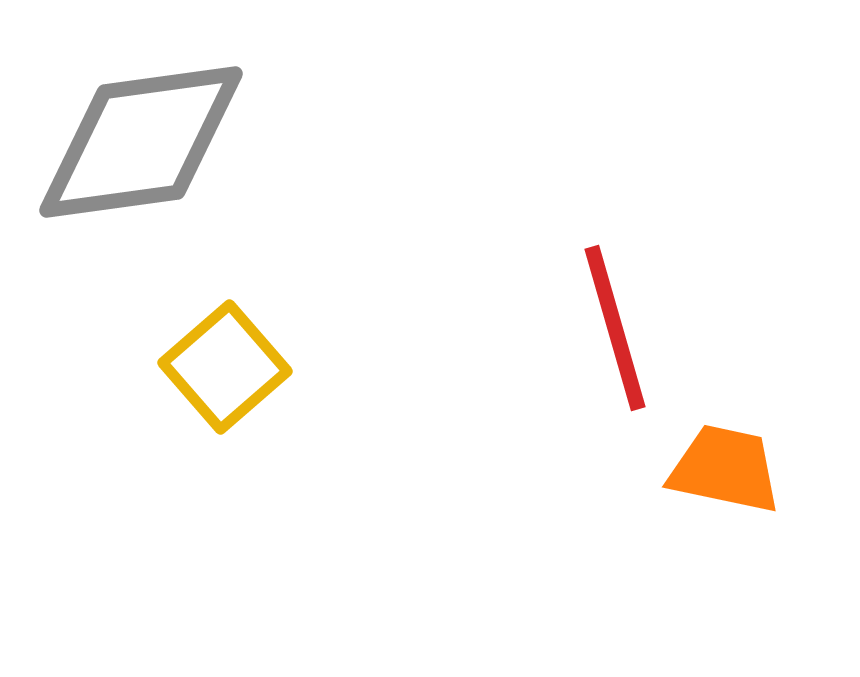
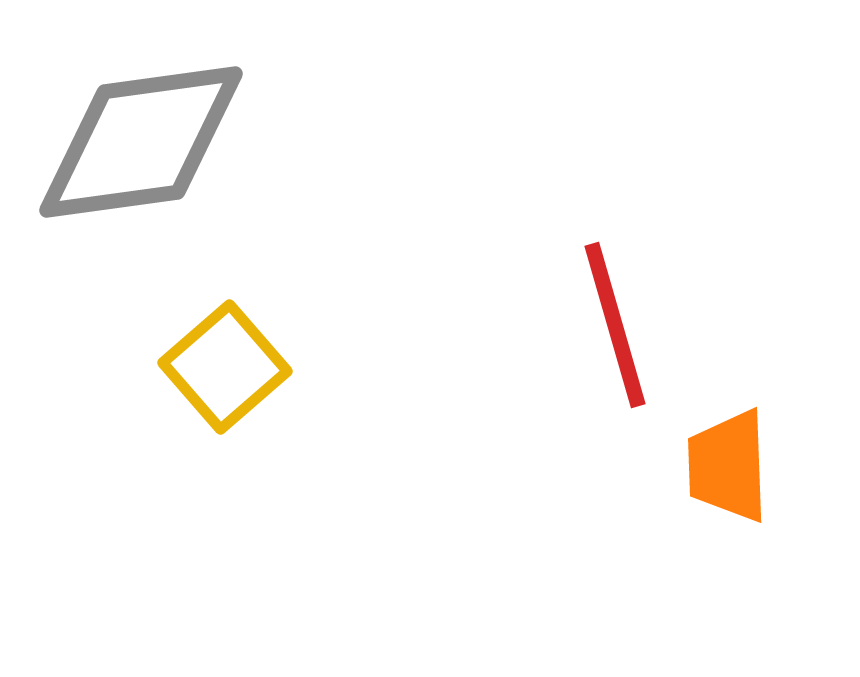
red line: moved 3 px up
orange trapezoid: moved 3 px right, 3 px up; rotated 104 degrees counterclockwise
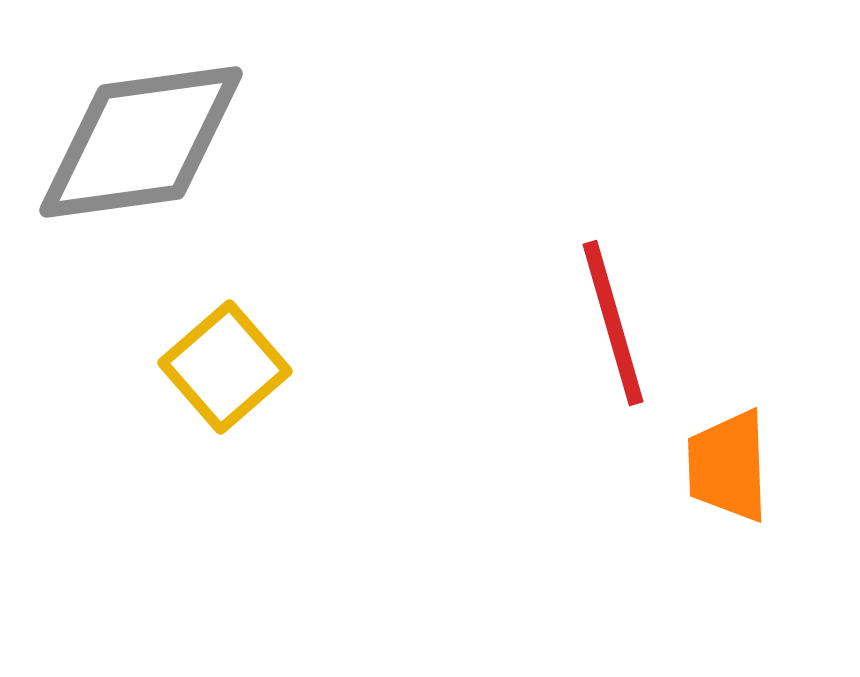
red line: moved 2 px left, 2 px up
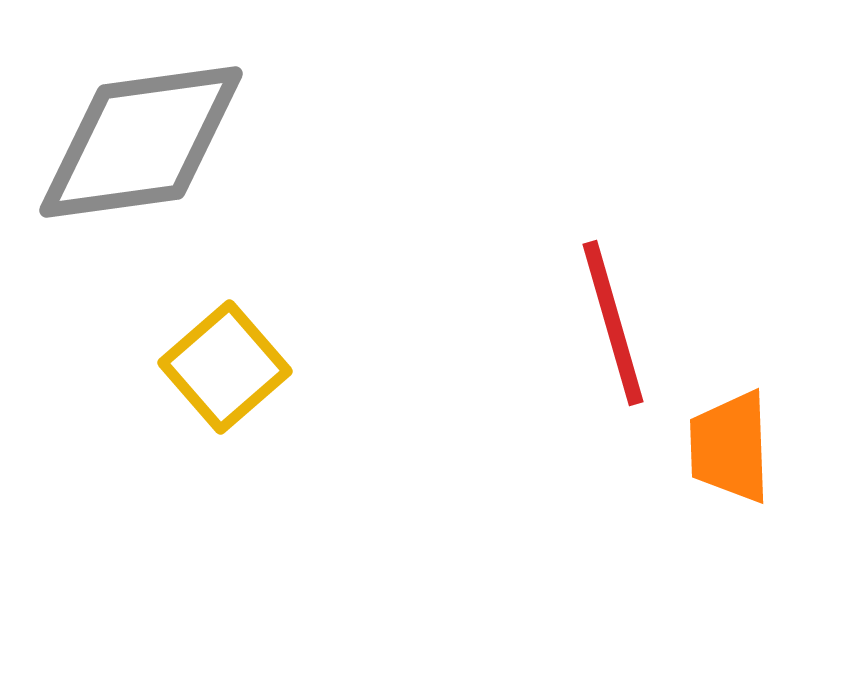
orange trapezoid: moved 2 px right, 19 px up
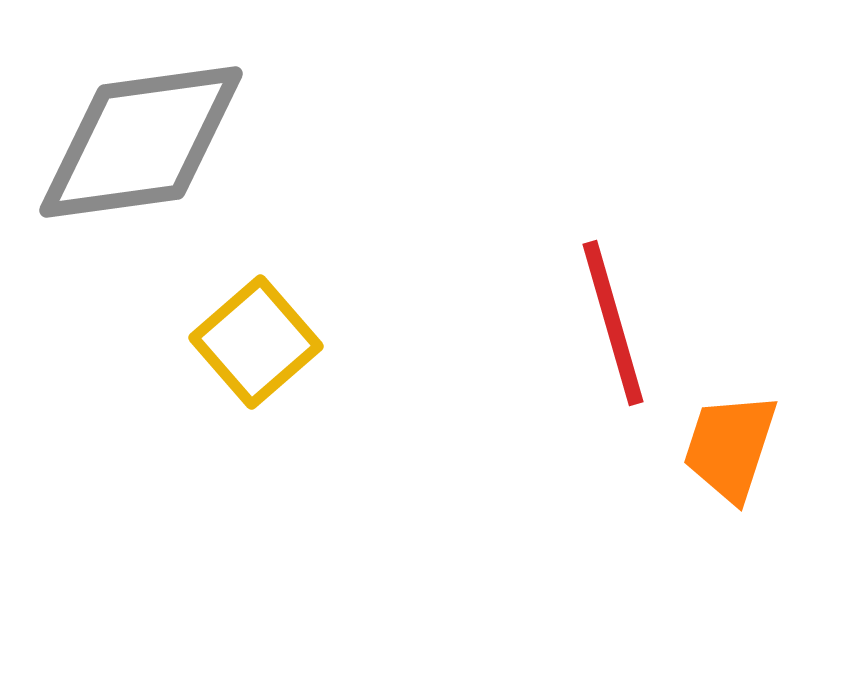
yellow square: moved 31 px right, 25 px up
orange trapezoid: rotated 20 degrees clockwise
